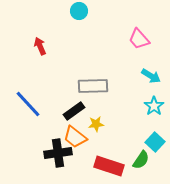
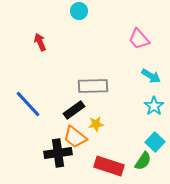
red arrow: moved 4 px up
black rectangle: moved 1 px up
green semicircle: moved 2 px right, 1 px down
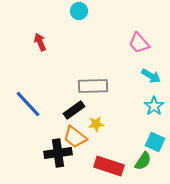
pink trapezoid: moved 4 px down
cyan square: rotated 18 degrees counterclockwise
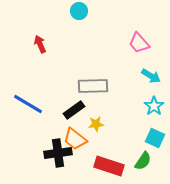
red arrow: moved 2 px down
blue line: rotated 16 degrees counterclockwise
orange trapezoid: moved 2 px down
cyan square: moved 4 px up
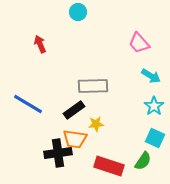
cyan circle: moved 1 px left, 1 px down
orange trapezoid: rotated 30 degrees counterclockwise
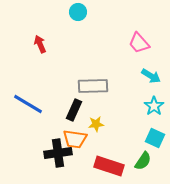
black rectangle: rotated 30 degrees counterclockwise
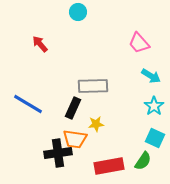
red arrow: rotated 18 degrees counterclockwise
black rectangle: moved 1 px left, 2 px up
red rectangle: rotated 28 degrees counterclockwise
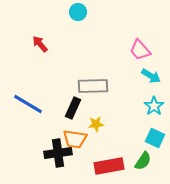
pink trapezoid: moved 1 px right, 7 px down
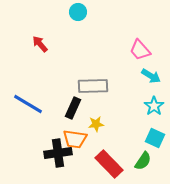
red rectangle: moved 2 px up; rotated 56 degrees clockwise
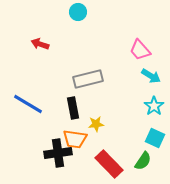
red arrow: rotated 30 degrees counterclockwise
gray rectangle: moved 5 px left, 7 px up; rotated 12 degrees counterclockwise
black rectangle: rotated 35 degrees counterclockwise
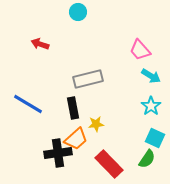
cyan star: moved 3 px left
orange trapezoid: moved 1 px right; rotated 50 degrees counterclockwise
green semicircle: moved 4 px right, 2 px up
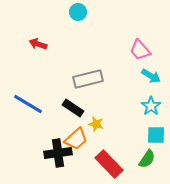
red arrow: moved 2 px left
black rectangle: rotated 45 degrees counterclockwise
yellow star: rotated 21 degrees clockwise
cyan square: moved 1 px right, 3 px up; rotated 24 degrees counterclockwise
